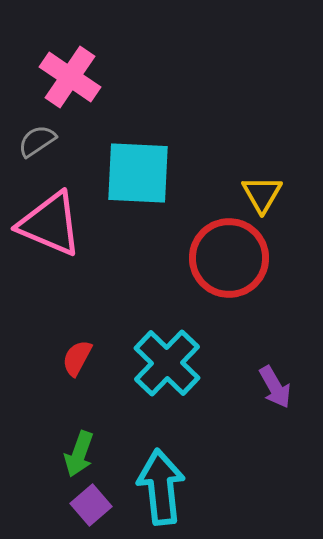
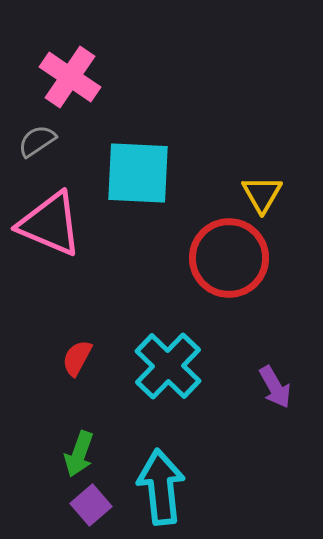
cyan cross: moved 1 px right, 3 px down
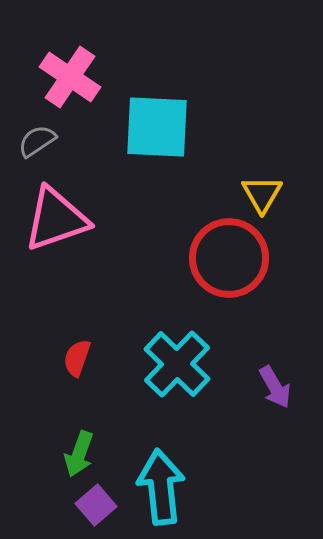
cyan square: moved 19 px right, 46 px up
pink triangle: moved 6 px right, 5 px up; rotated 42 degrees counterclockwise
red semicircle: rotated 9 degrees counterclockwise
cyan cross: moved 9 px right, 2 px up
purple square: moved 5 px right
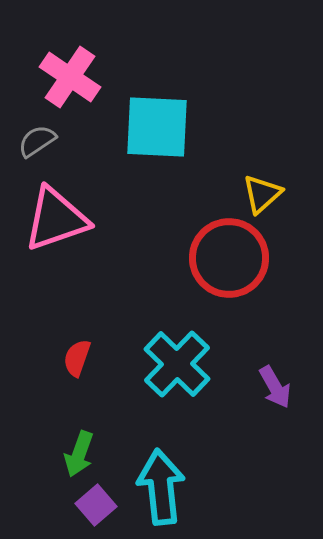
yellow triangle: rotated 18 degrees clockwise
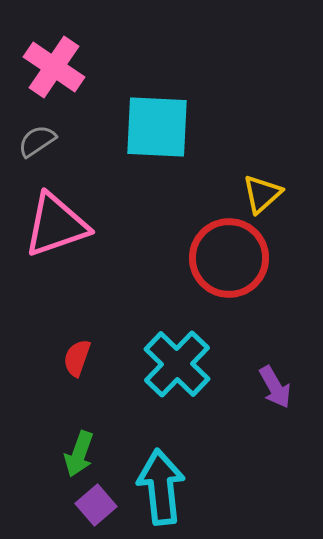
pink cross: moved 16 px left, 10 px up
pink triangle: moved 6 px down
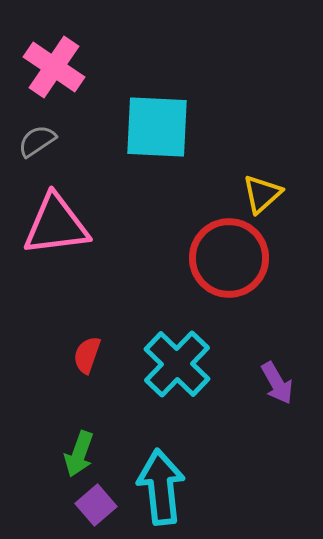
pink triangle: rotated 12 degrees clockwise
red semicircle: moved 10 px right, 3 px up
purple arrow: moved 2 px right, 4 px up
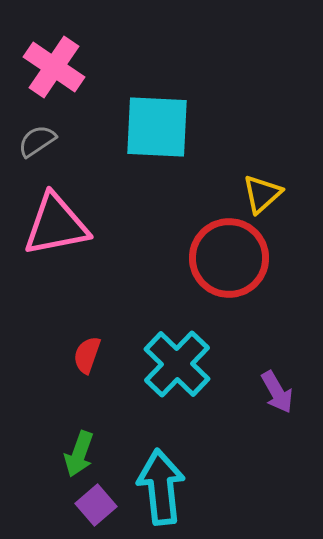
pink triangle: rotated 4 degrees counterclockwise
purple arrow: moved 9 px down
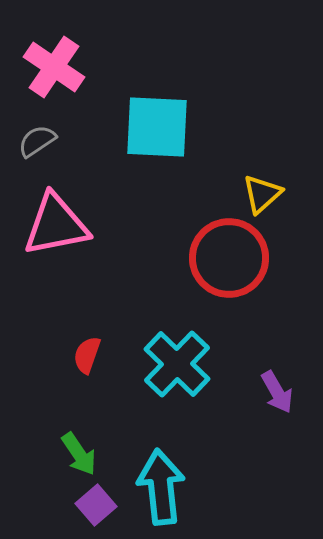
green arrow: rotated 54 degrees counterclockwise
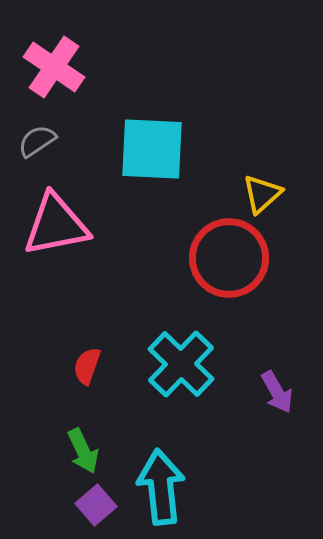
cyan square: moved 5 px left, 22 px down
red semicircle: moved 11 px down
cyan cross: moved 4 px right
green arrow: moved 4 px right, 3 px up; rotated 9 degrees clockwise
